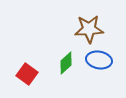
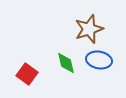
brown star: rotated 16 degrees counterclockwise
green diamond: rotated 60 degrees counterclockwise
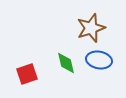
brown star: moved 2 px right, 1 px up
red square: rotated 35 degrees clockwise
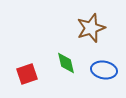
blue ellipse: moved 5 px right, 10 px down
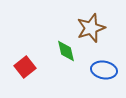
green diamond: moved 12 px up
red square: moved 2 px left, 7 px up; rotated 20 degrees counterclockwise
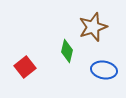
brown star: moved 2 px right, 1 px up
green diamond: moved 1 px right; rotated 25 degrees clockwise
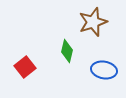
brown star: moved 5 px up
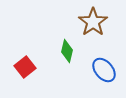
brown star: rotated 16 degrees counterclockwise
blue ellipse: rotated 40 degrees clockwise
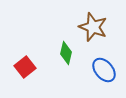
brown star: moved 5 px down; rotated 16 degrees counterclockwise
green diamond: moved 1 px left, 2 px down
